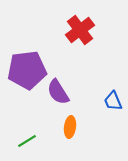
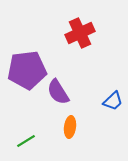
red cross: moved 3 px down; rotated 12 degrees clockwise
blue trapezoid: rotated 110 degrees counterclockwise
green line: moved 1 px left
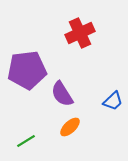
purple semicircle: moved 4 px right, 2 px down
orange ellipse: rotated 40 degrees clockwise
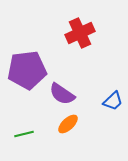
purple semicircle: rotated 24 degrees counterclockwise
orange ellipse: moved 2 px left, 3 px up
green line: moved 2 px left, 7 px up; rotated 18 degrees clockwise
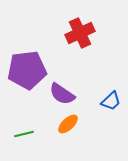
blue trapezoid: moved 2 px left
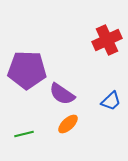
red cross: moved 27 px right, 7 px down
purple pentagon: rotated 9 degrees clockwise
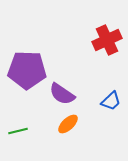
green line: moved 6 px left, 3 px up
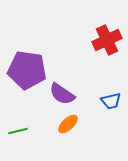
purple pentagon: rotated 6 degrees clockwise
blue trapezoid: rotated 30 degrees clockwise
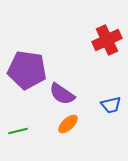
blue trapezoid: moved 4 px down
